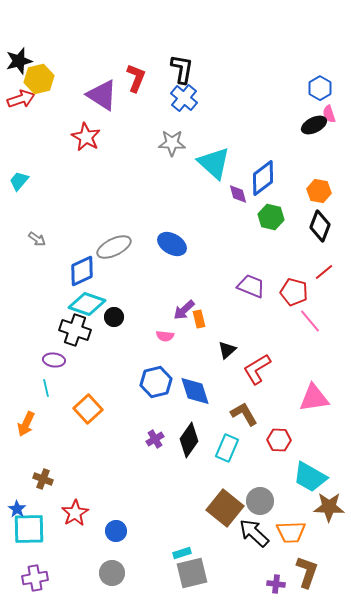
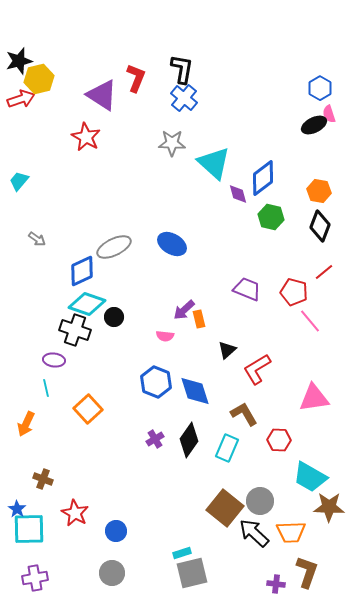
purple trapezoid at (251, 286): moved 4 px left, 3 px down
blue hexagon at (156, 382): rotated 24 degrees counterclockwise
red star at (75, 513): rotated 12 degrees counterclockwise
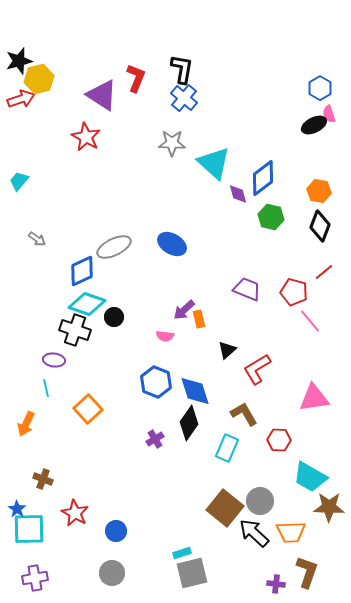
black diamond at (189, 440): moved 17 px up
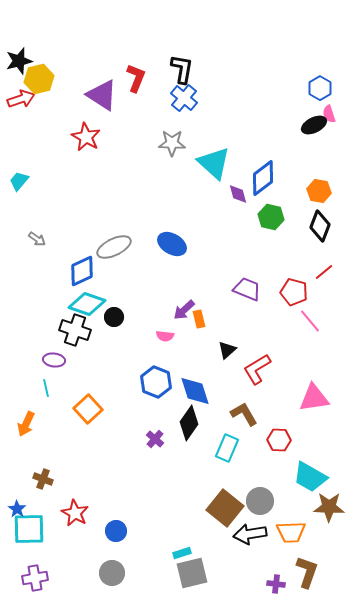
purple cross at (155, 439): rotated 18 degrees counterclockwise
black arrow at (254, 533): moved 4 px left, 1 px down; rotated 52 degrees counterclockwise
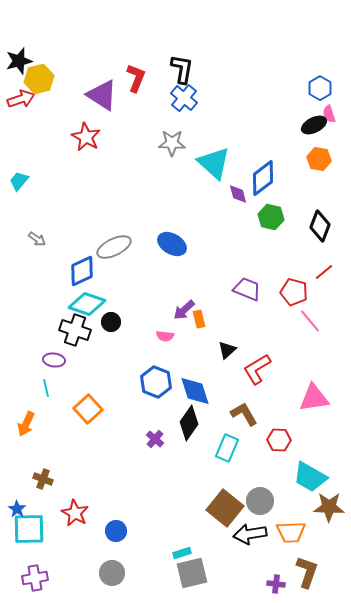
orange hexagon at (319, 191): moved 32 px up
black circle at (114, 317): moved 3 px left, 5 px down
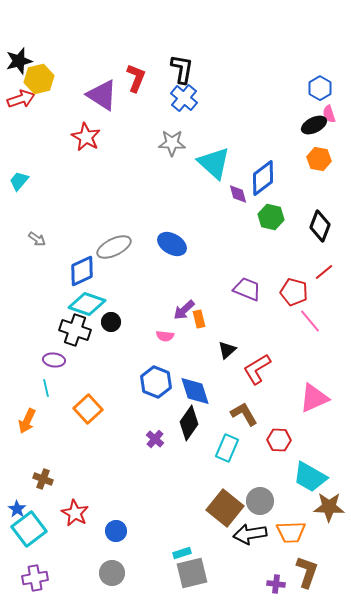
pink triangle at (314, 398): rotated 16 degrees counterclockwise
orange arrow at (26, 424): moved 1 px right, 3 px up
cyan square at (29, 529): rotated 36 degrees counterclockwise
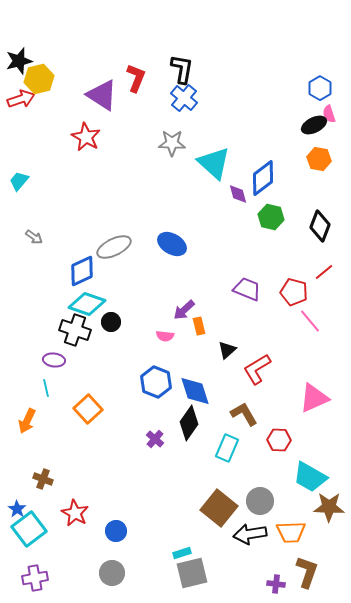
gray arrow at (37, 239): moved 3 px left, 2 px up
orange rectangle at (199, 319): moved 7 px down
brown square at (225, 508): moved 6 px left
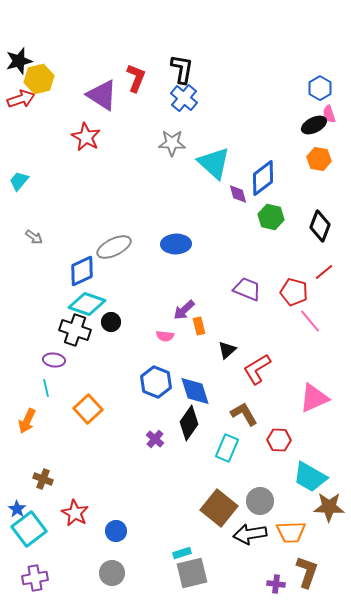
blue ellipse at (172, 244): moved 4 px right; rotated 32 degrees counterclockwise
